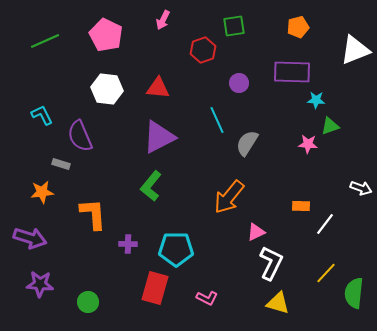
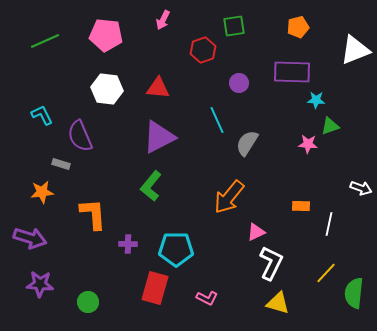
pink pentagon: rotated 20 degrees counterclockwise
white line: moved 4 px right; rotated 25 degrees counterclockwise
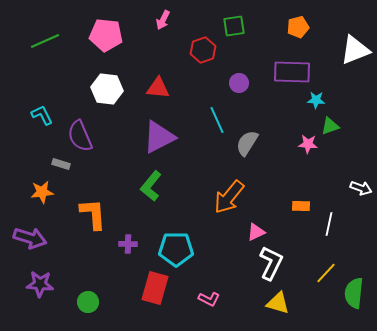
pink L-shape: moved 2 px right, 1 px down
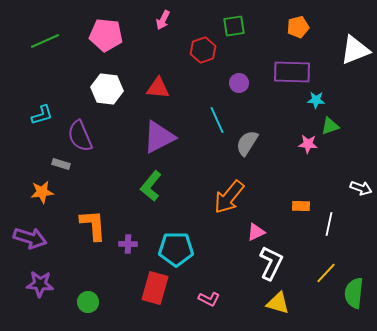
cyan L-shape: rotated 100 degrees clockwise
orange L-shape: moved 11 px down
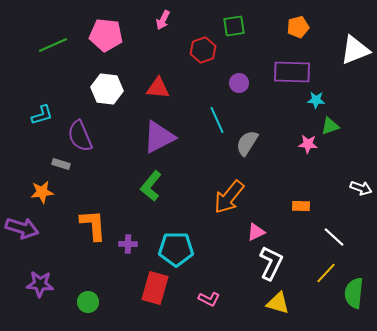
green line: moved 8 px right, 4 px down
white line: moved 5 px right, 13 px down; rotated 60 degrees counterclockwise
purple arrow: moved 8 px left, 10 px up
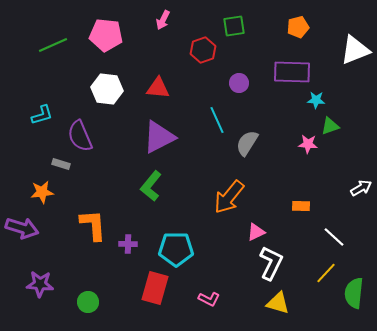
white arrow: rotated 50 degrees counterclockwise
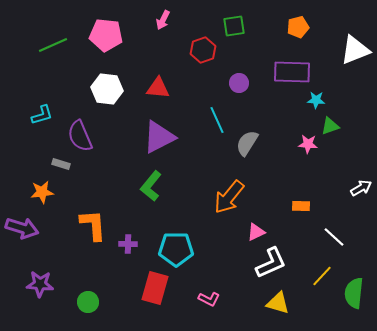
white L-shape: rotated 40 degrees clockwise
yellow line: moved 4 px left, 3 px down
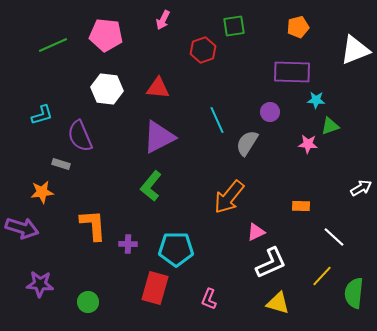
purple circle: moved 31 px right, 29 px down
pink L-shape: rotated 85 degrees clockwise
